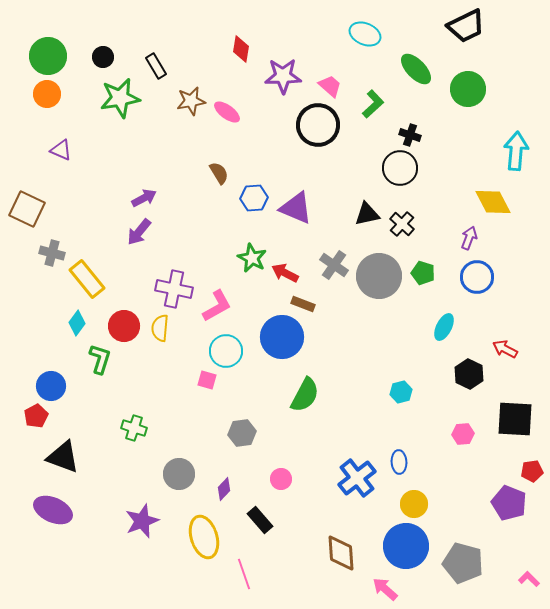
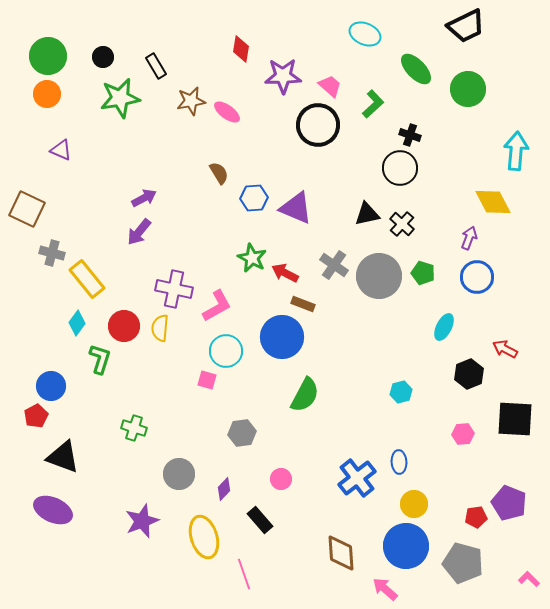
black hexagon at (469, 374): rotated 12 degrees clockwise
red pentagon at (532, 471): moved 56 px left, 46 px down
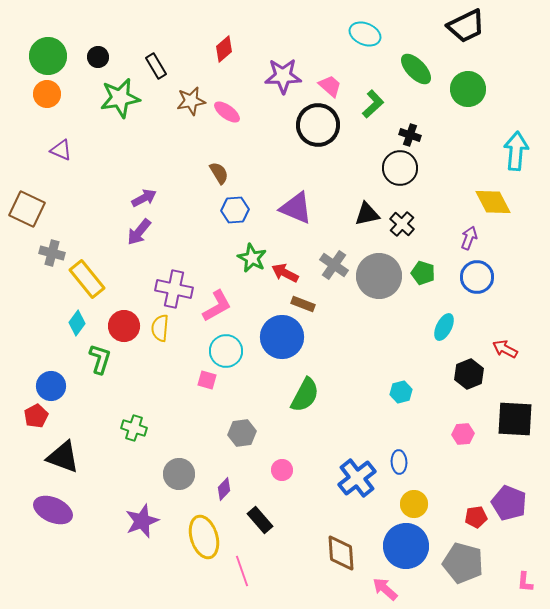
red diamond at (241, 49): moved 17 px left; rotated 40 degrees clockwise
black circle at (103, 57): moved 5 px left
blue hexagon at (254, 198): moved 19 px left, 12 px down
pink circle at (281, 479): moved 1 px right, 9 px up
pink line at (244, 574): moved 2 px left, 3 px up
pink L-shape at (529, 579): moved 4 px left, 3 px down; rotated 130 degrees counterclockwise
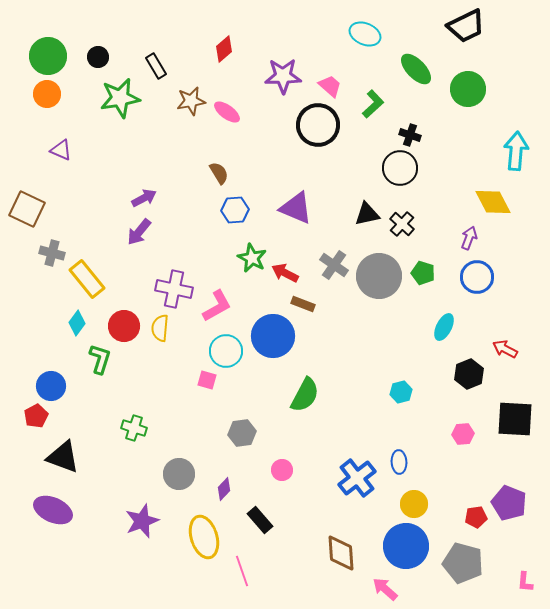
blue circle at (282, 337): moved 9 px left, 1 px up
